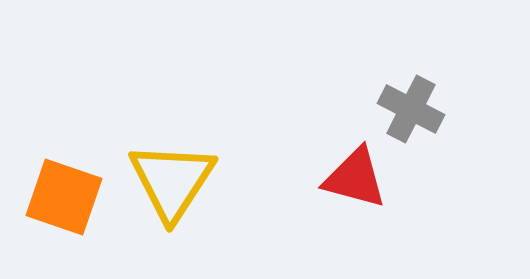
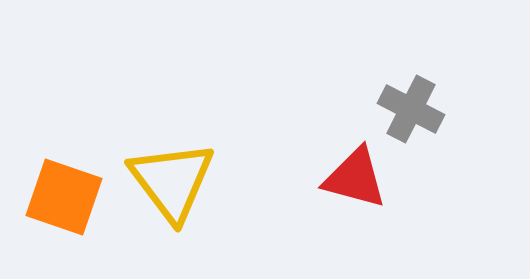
yellow triangle: rotated 10 degrees counterclockwise
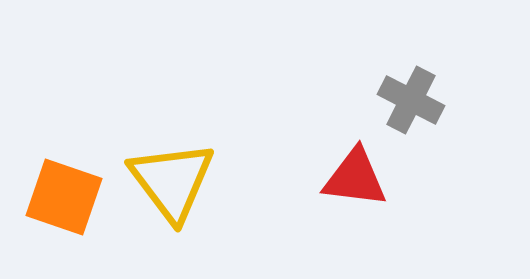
gray cross: moved 9 px up
red triangle: rotated 8 degrees counterclockwise
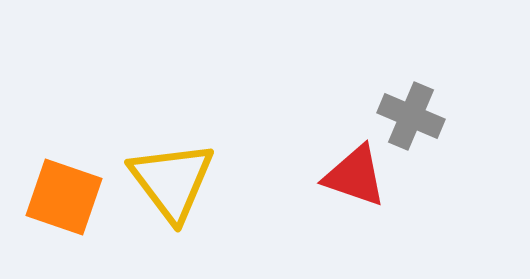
gray cross: moved 16 px down; rotated 4 degrees counterclockwise
red triangle: moved 2 px up; rotated 12 degrees clockwise
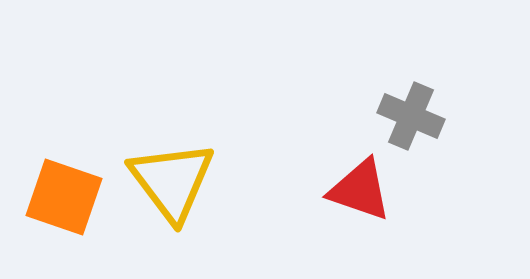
red triangle: moved 5 px right, 14 px down
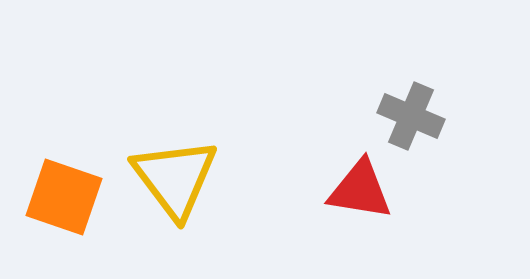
yellow triangle: moved 3 px right, 3 px up
red triangle: rotated 10 degrees counterclockwise
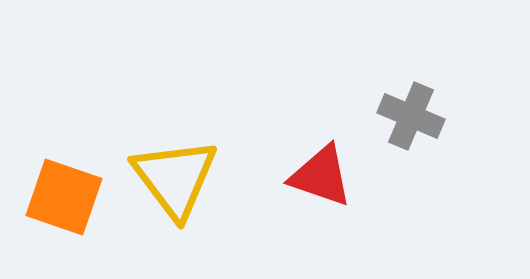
red triangle: moved 39 px left, 14 px up; rotated 10 degrees clockwise
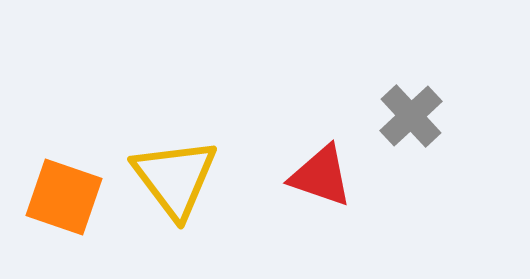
gray cross: rotated 24 degrees clockwise
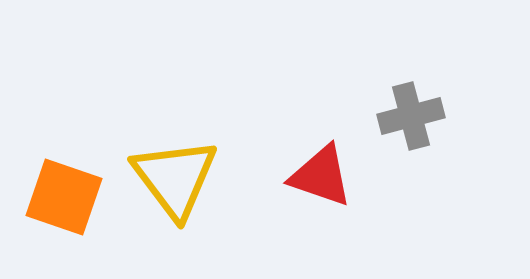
gray cross: rotated 28 degrees clockwise
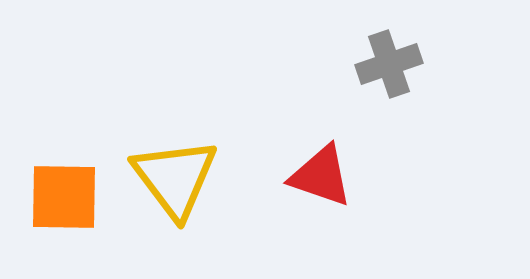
gray cross: moved 22 px left, 52 px up; rotated 4 degrees counterclockwise
orange square: rotated 18 degrees counterclockwise
